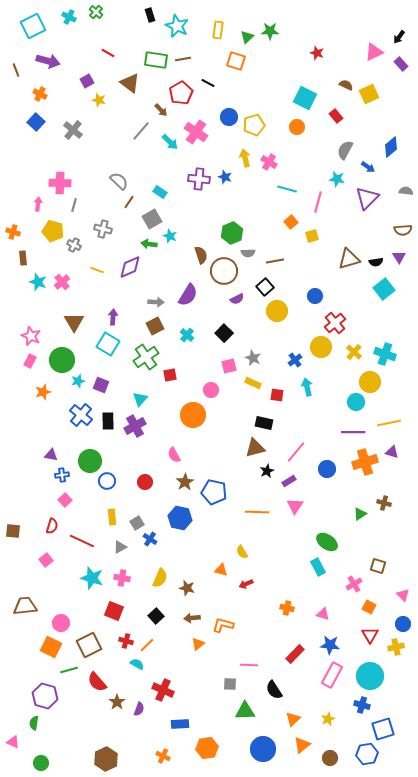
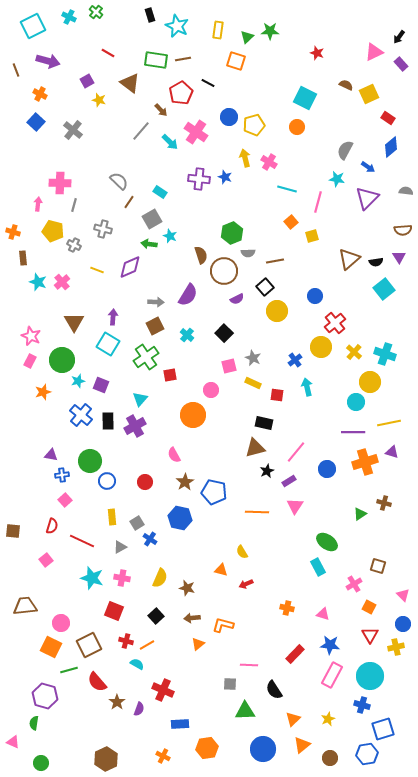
red rectangle at (336, 116): moved 52 px right, 2 px down; rotated 16 degrees counterclockwise
brown triangle at (349, 259): rotated 25 degrees counterclockwise
orange line at (147, 645): rotated 14 degrees clockwise
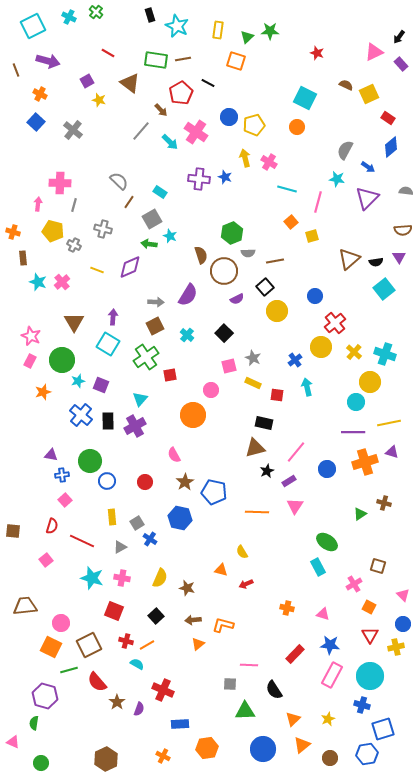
brown arrow at (192, 618): moved 1 px right, 2 px down
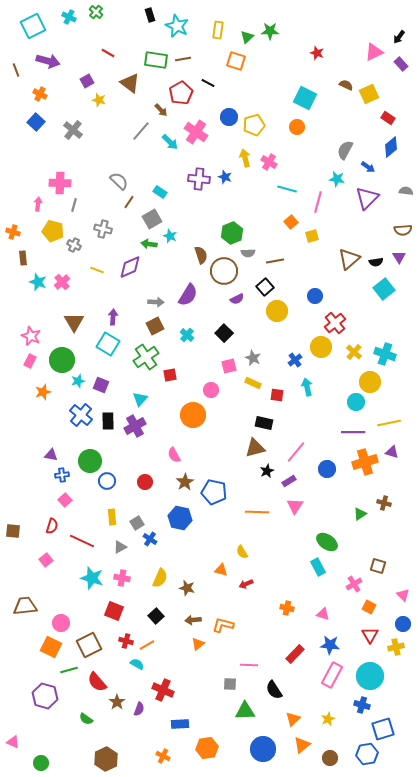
green semicircle at (34, 723): moved 52 px right, 4 px up; rotated 64 degrees counterclockwise
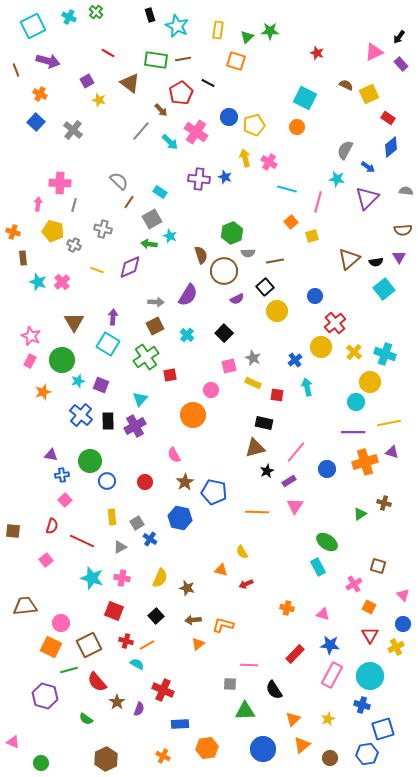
yellow cross at (396, 647): rotated 14 degrees counterclockwise
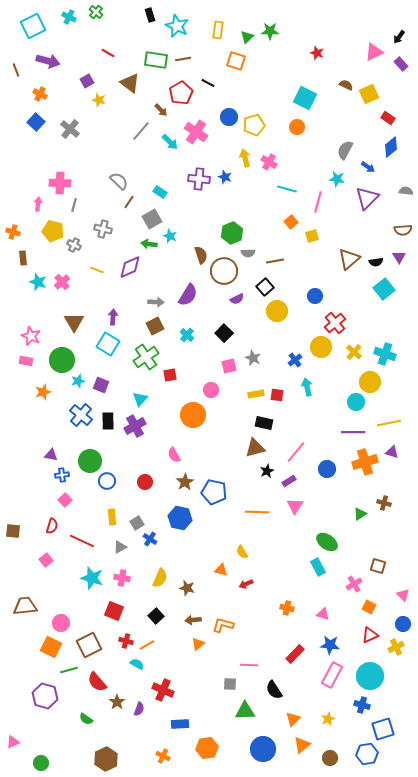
gray cross at (73, 130): moved 3 px left, 1 px up
pink rectangle at (30, 361): moved 4 px left; rotated 72 degrees clockwise
yellow rectangle at (253, 383): moved 3 px right, 11 px down; rotated 35 degrees counterclockwise
red triangle at (370, 635): rotated 36 degrees clockwise
pink triangle at (13, 742): rotated 48 degrees counterclockwise
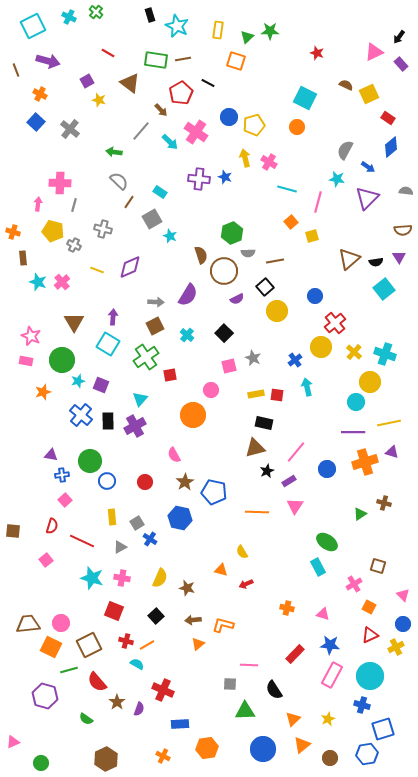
green arrow at (149, 244): moved 35 px left, 92 px up
brown trapezoid at (25, 606): moved 3 px right, 18 px down
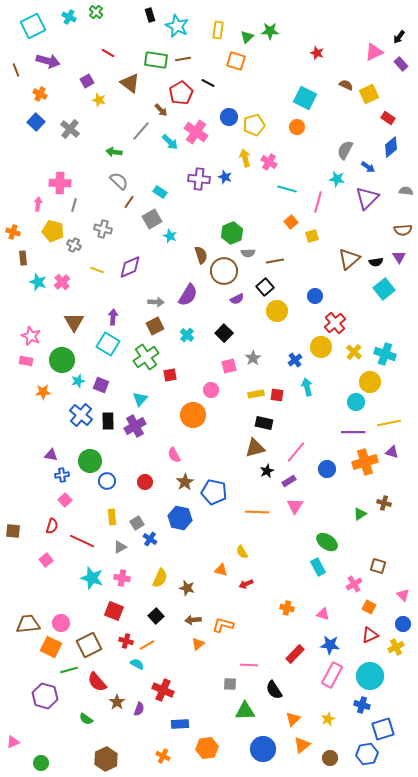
gray star at (253, 358): rotated 14 degrees clockwise
orange star at (43, 392): rotated 14 degrees clockwise
